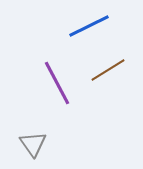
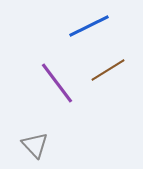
purple line: rotated 9 degrees counterclockwise
gray triangle: moved 2 px right, 1 px down; rotated 8 degrees counterclockwise
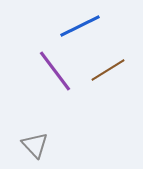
blue line: moved 9 px left
purple line: moved 2 px left, 12 px up
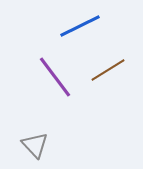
purple line: moved 6 px down
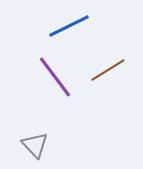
blue line: moved 11 px left
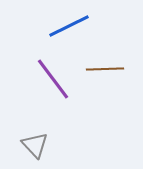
brown line: moved 3 px left, 1 px up; rotated 30 degrees clockwise
purple line: moved 2 px left, 2 px down
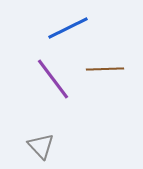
blue line: moved 1 px left, 2 px down
gray triangle: moved 6 px right, 1 px down
